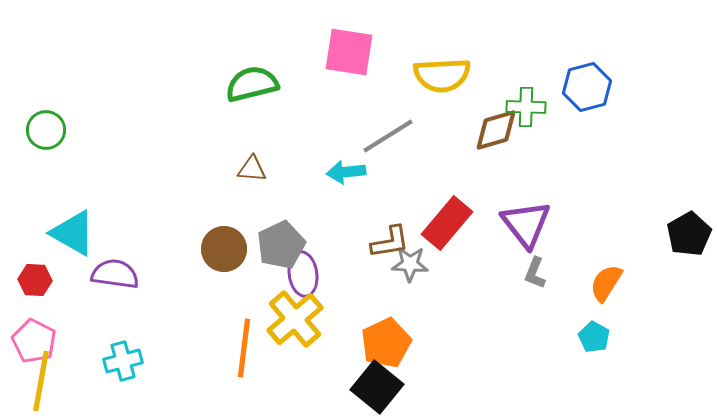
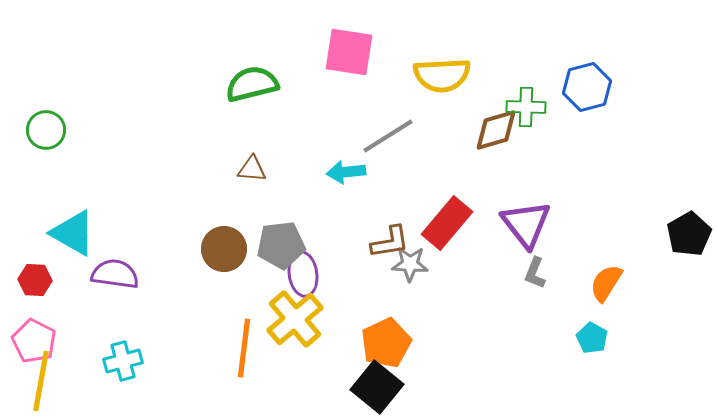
gray pentagon: rotated 18 degrees clockwise
cyan pentagon: moved 2 px left, 1 px down
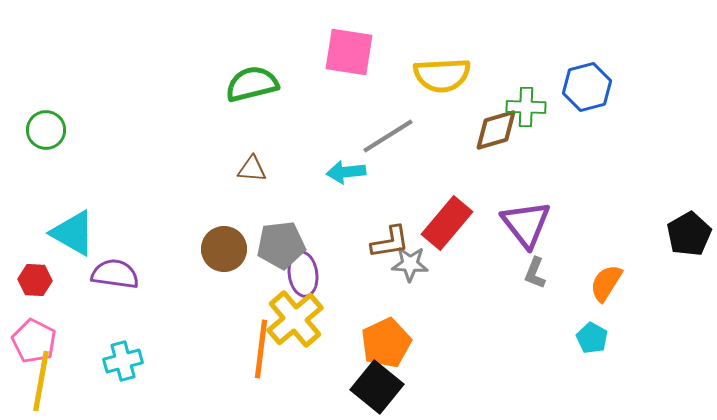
orange line: moved 17 px right, 1 px down
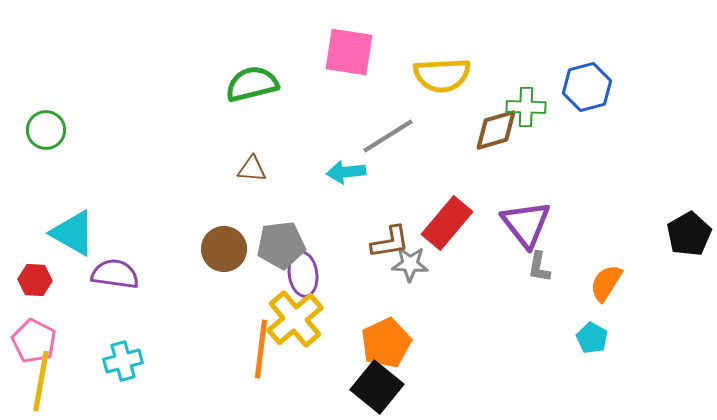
gray L-shape: moved 4 px right, 6 px up; rotated 12 degrees counterclockwise
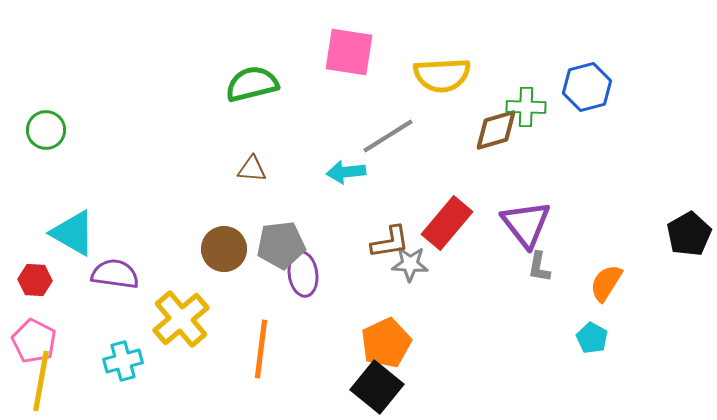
yellow cross: moved 114 px left
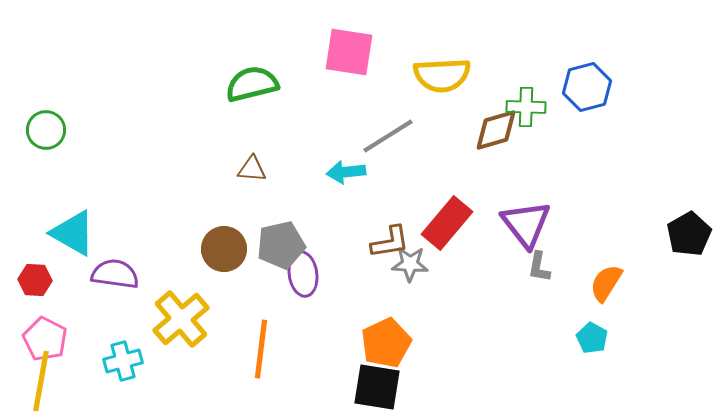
gray pentagon: rotated 6 degrees counterclockwise
pink pentagon: moved 11 px right, 2 px up
black square: rotated 30 degrees counterclockwise
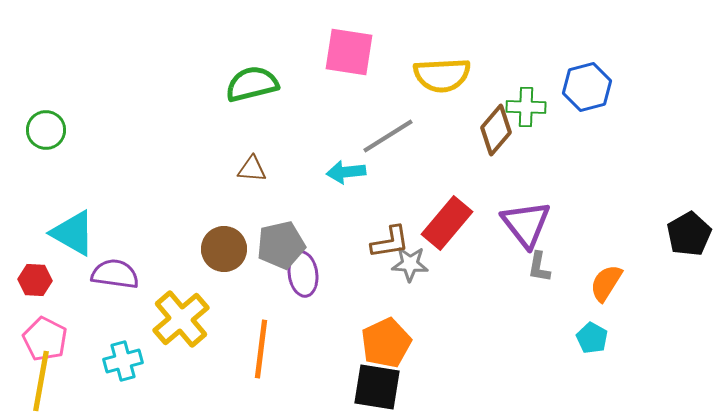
brown diamond: rotated 33 degrees counterclockwise
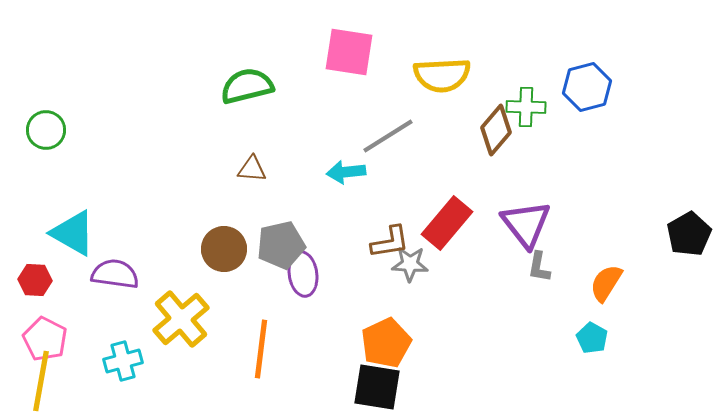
green semicircle: moved 5 px left, 2 px down
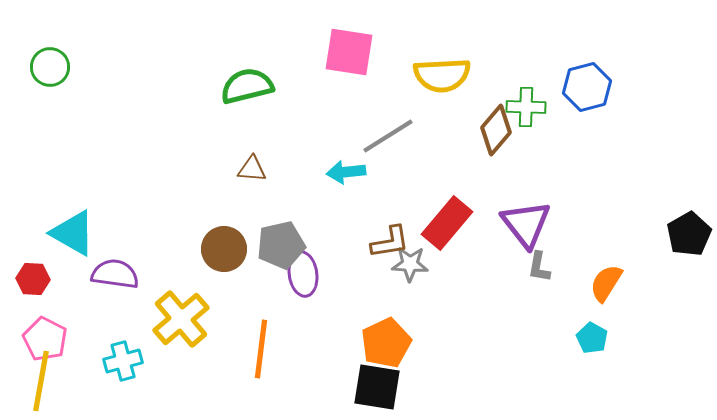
green circle: moved 4 px right, 63 px up
red hexagon: moved 2 px left, 1 px up
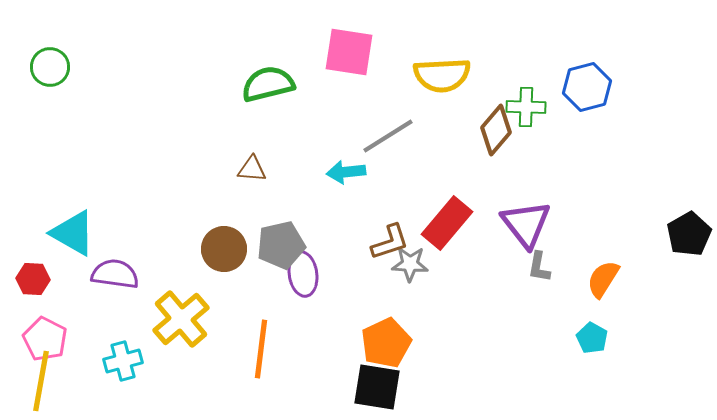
green semicircle: moved 21 px right, 2 px up
brown L-shape: rotated 9 degrees counterclockwise
orange semicircle: moved 3 px left, 4 px up
